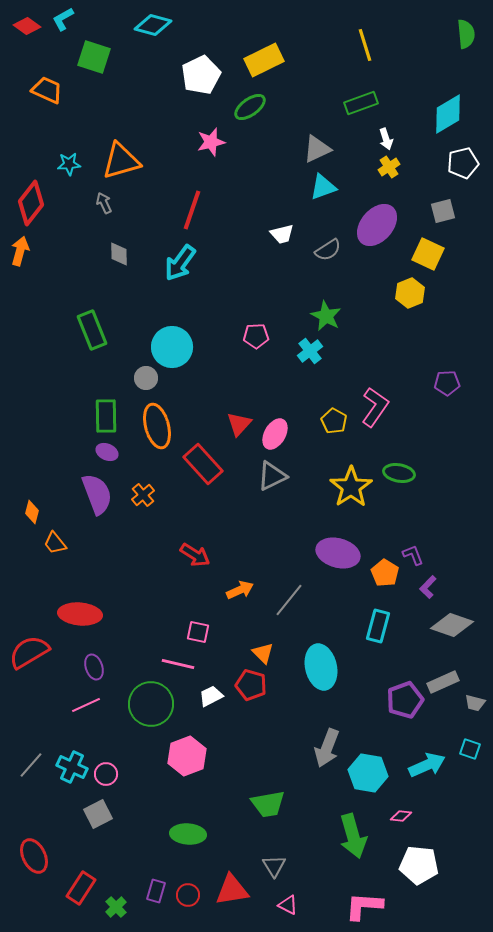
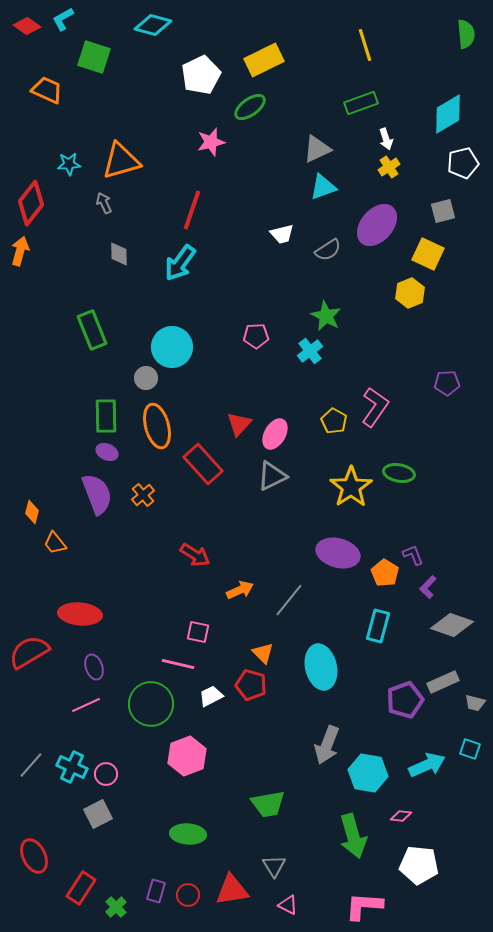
gray arrow at (327, 748): moved 3 px up
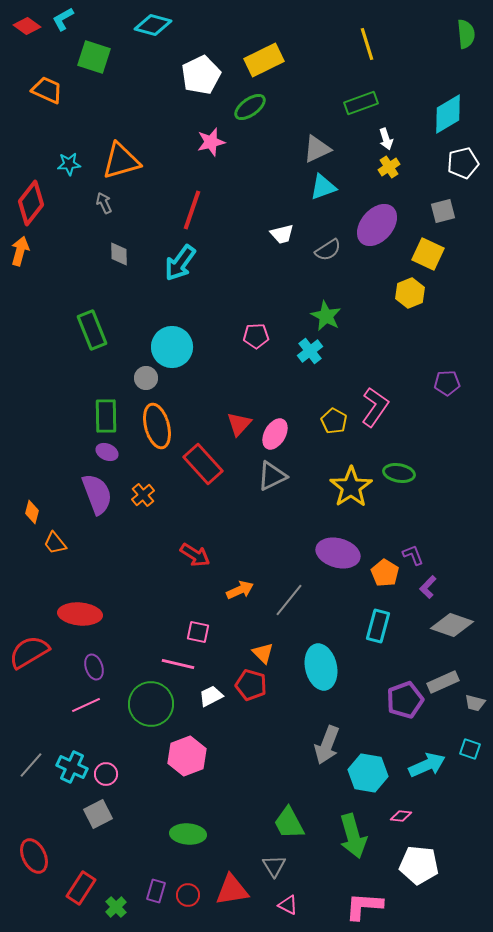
yellow line at (365, 45): moved 2 px right, 1 px up
green trapezoid at (268, 804): moved 21 px right, 19 px down; rotated 72 degrees clockwise
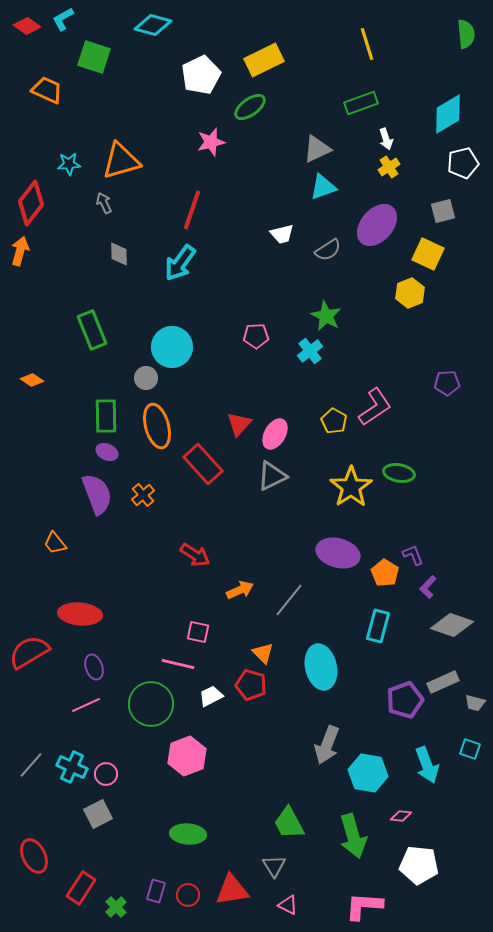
pink L-shape at (375, 407): rotated 21 degrees clockwise
orange diamond at (32, 512): moved 132 px up; rotated 70 degrees counterclockwise
cyan arrow at (427, 765): rotated 93 degrees clockwise
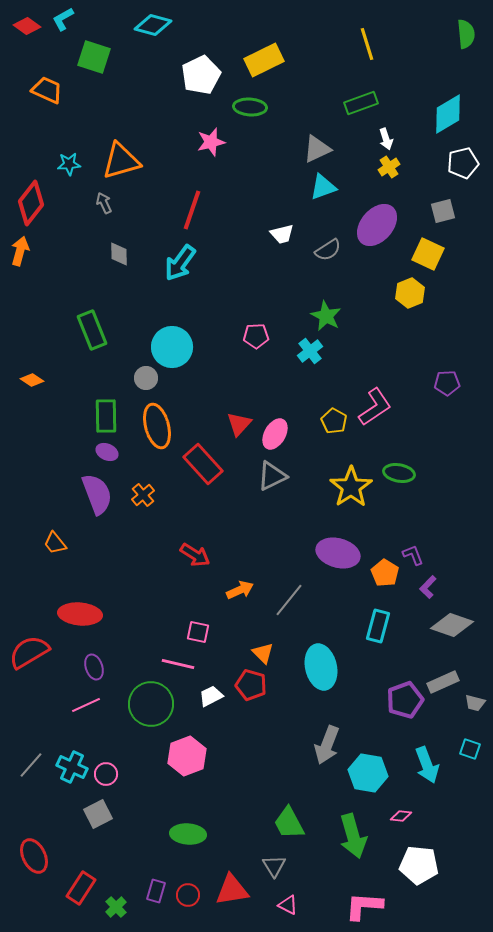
green ellipse at (250, 107): rotated 40 degrees clockwise
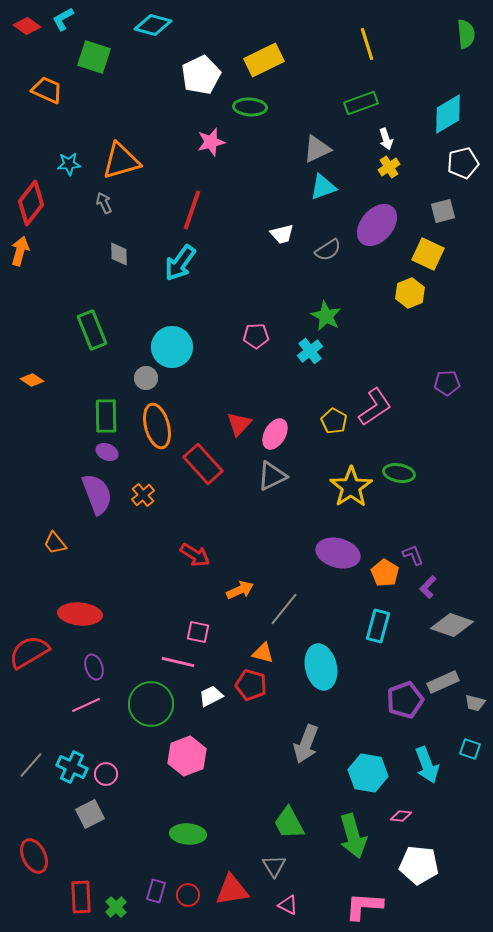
gray line at (289, 600): moved 5 px left, 9 px down
orange triangle at (263, 653): rotated 30 degrees counterclockwise
pink line at (178, 664): moved 2 px up
gray arrow at (327, 745): moved 21 px left, 1 px up
gray square at (98, 814): moved 8 px left
red rectangle at (81, 888): moved 9 px down; rotated 36 degrees counterclockwise
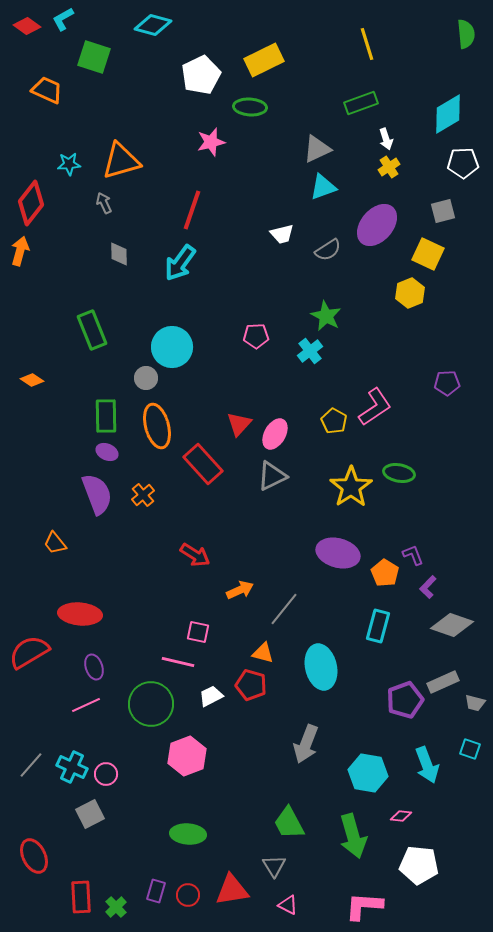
white pentagon at (463, 163): rotated 12 degrees clockwise
